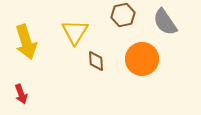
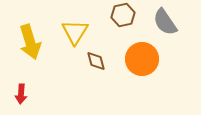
yellow arrow: moved 4 px right
brown diamond: rotated 10 degrees counterclockwise
red arrow: rotated 24 degrees clockwise
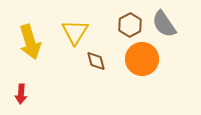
brown hexagon: moved 7 px right, 10 px down; rotated 15 degrees counterclockwise
gray semicircle: moved 1 px left, 2 px down
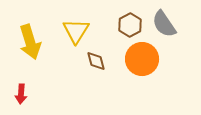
yellow triangle: moved 1 px right, 1 px up
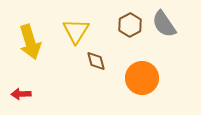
orange circle: moved 19 px down
red arrow: rotated 84 degrees clockwise
